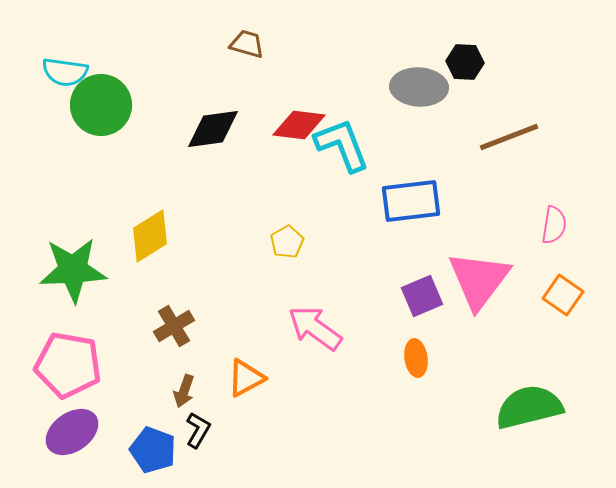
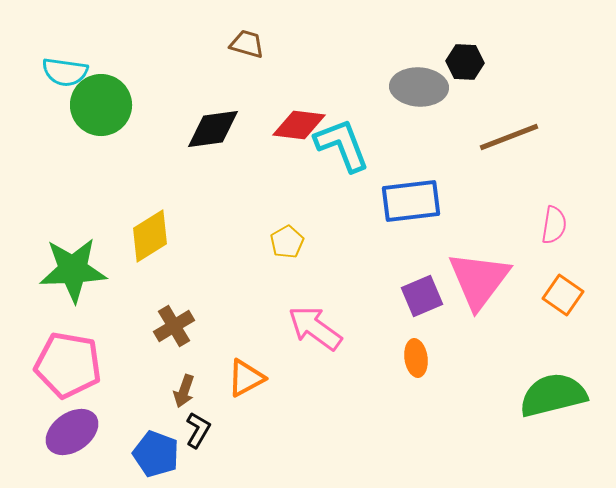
green semicircle: moved 24 px right, 12 px up
blue pentagon: moved 3 px right, 4 px down
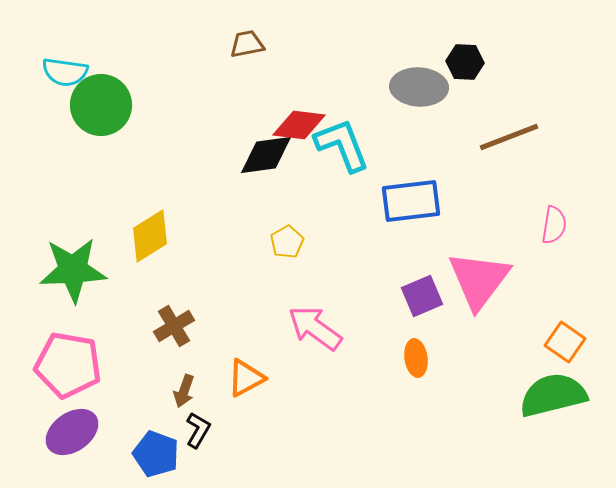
brown trapezoid: rotated 27 degrees counterclockwise
black diamond: moved 53 px right, 26 px down
orange square: moved 2 px right, 47 px down
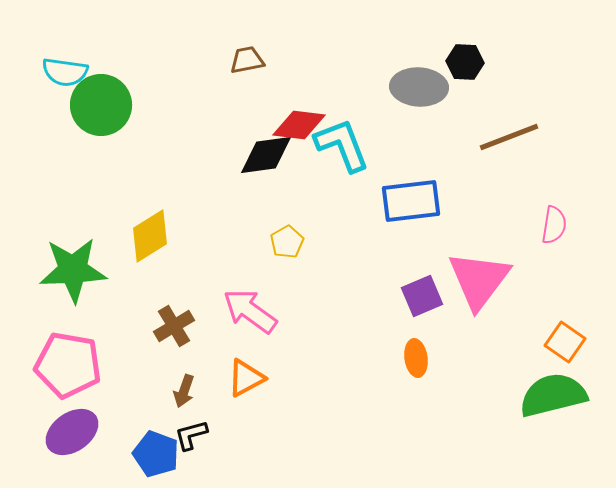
brown trapezoid: moved 16 px down
pink arrow: moved 65 px left, 17 px up
black L-shape: moved 7 px left, 5 px down; rotated 135 degrees counterclockwise
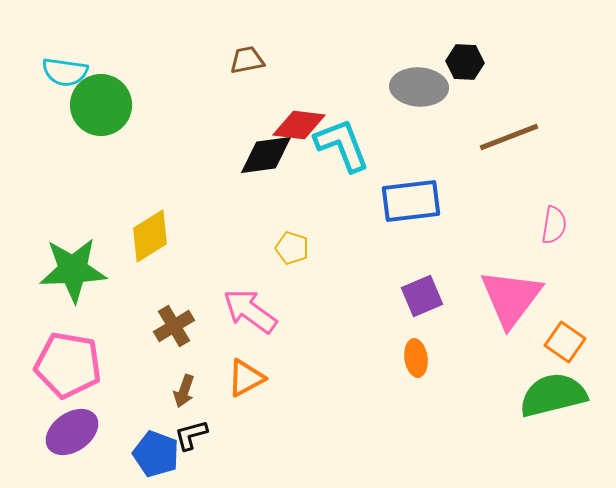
yellow pentagon: moved 5 px right, 6 px down; rotated 24 degrees counterclockwise
pink triangle: moved 32 px right, 18 px down
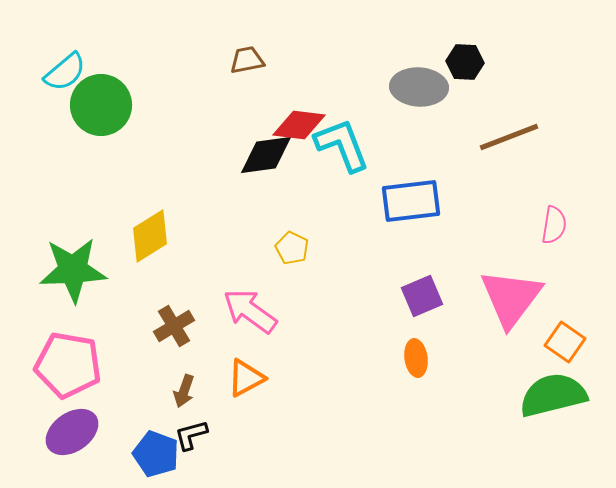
cyan semicircle: rotated 48 degrees counterclockwise
yellow pentagon: rotated 8 degrees clockwise
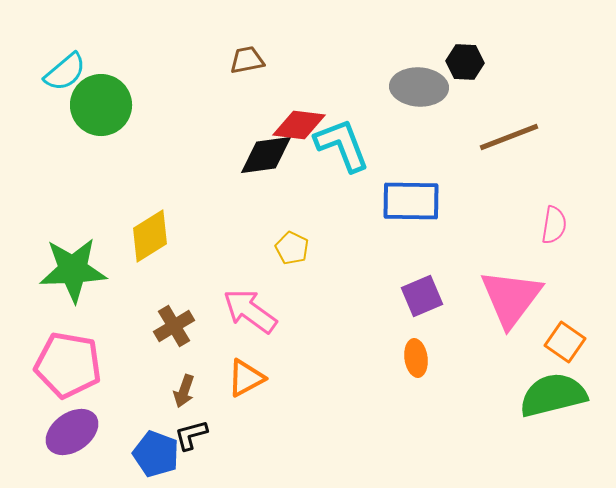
blue rectangle: rotated 8 degrees clockwise
